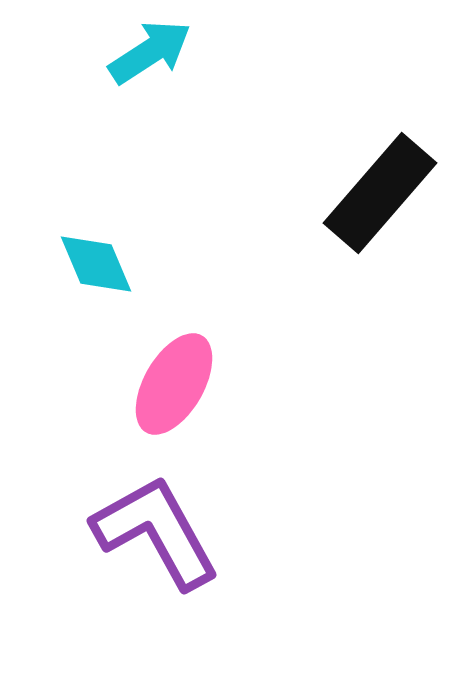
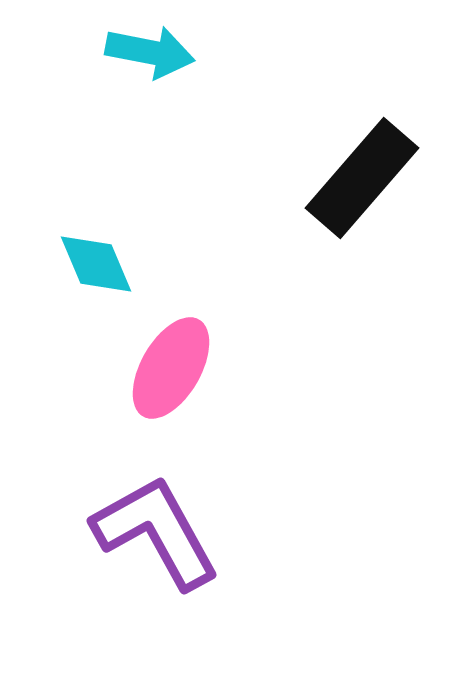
cyan arrow: rotated 44 degrees clockwise
black rectangle: moved 18 px left, 15 px up
pink ellipse: moved 3 px left, 16 px up
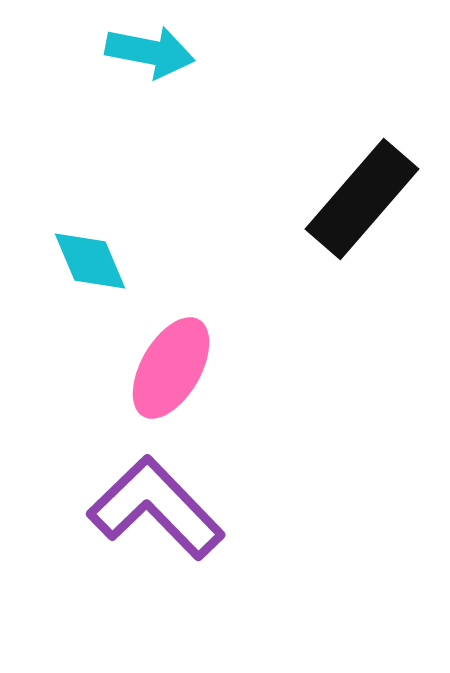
black rectangle: moved 21 px down
cyan diamond: moved 6 px left, 3 px up
purple L-shape: moved 24 px up; rotated 15 degrees counterclockwise
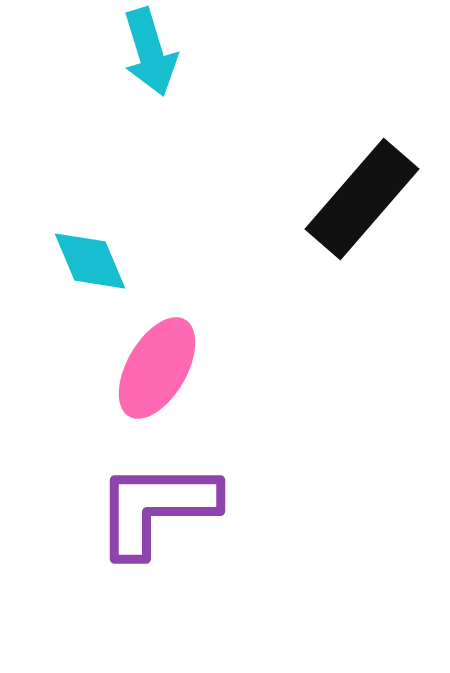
cyan arrow: rotated 62 degrees clockwise
pink ellipse: moved 14 px left
purple L-shape: rotated 46 degrees counterclockwise
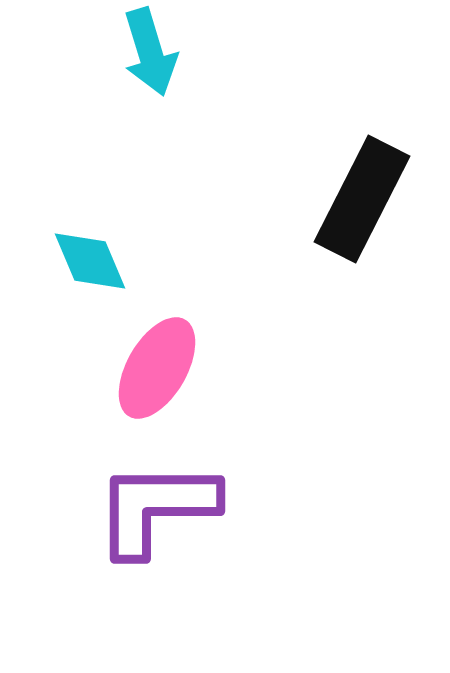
black rectangle: rotated 14 degrees counterclockwise
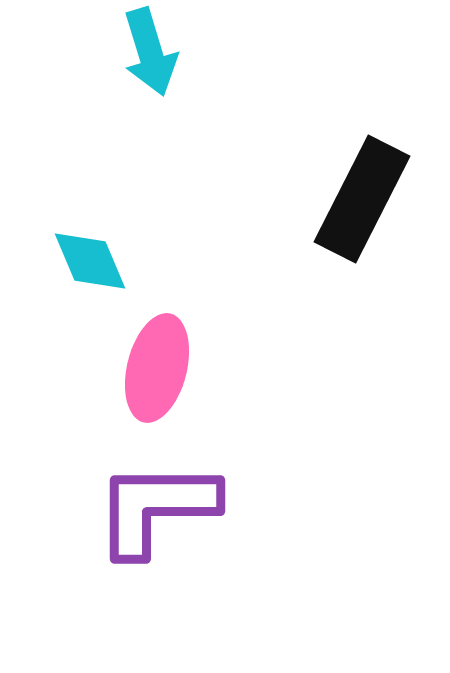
pink ellipse: rotated 16 degrees counterclockwise
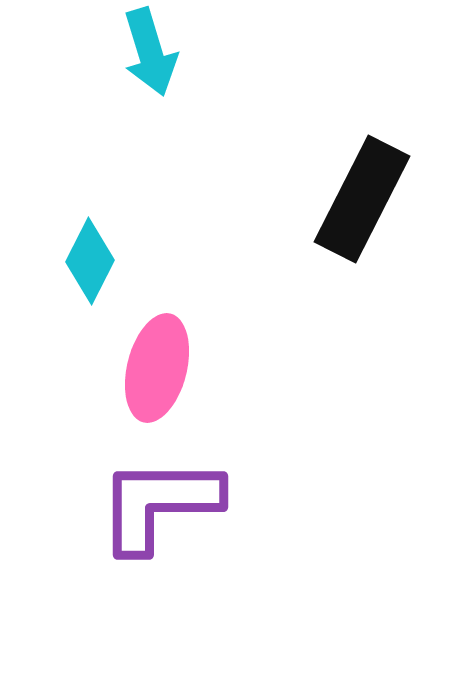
cyan diamond: rotated 50 degrees clockwise
purple L-shape: moved 3 px right, 4 px up
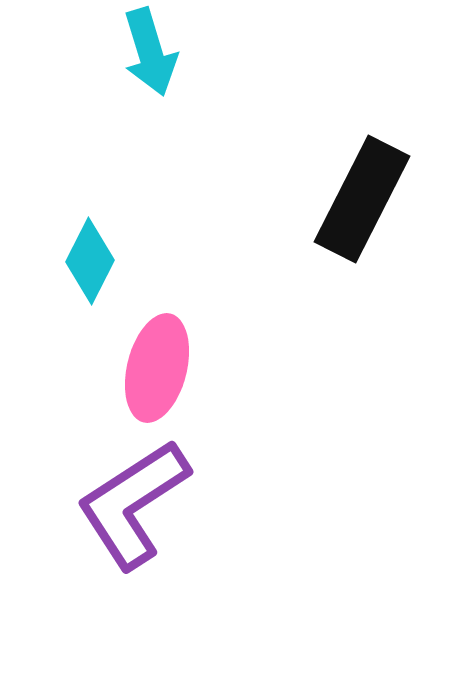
purple L-shape: moved 26 px left; rotated 33 degrees counterclockwise
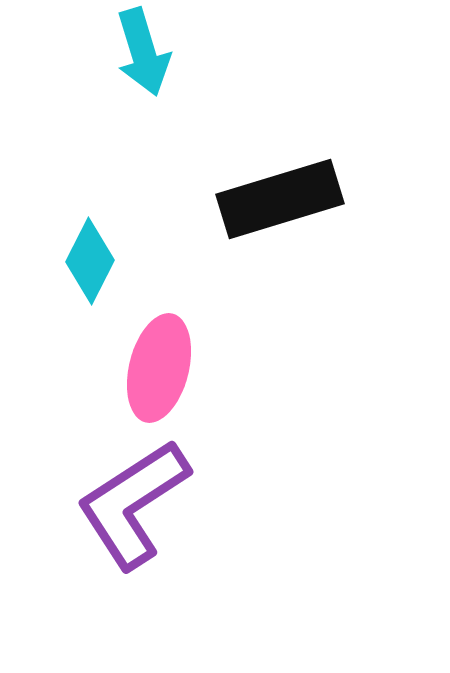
cyan arrow: moved 7 px left
black rectangle: moved 82 px left; rotated 46 degrees clockwise
pink ellipse: moved 2 px right
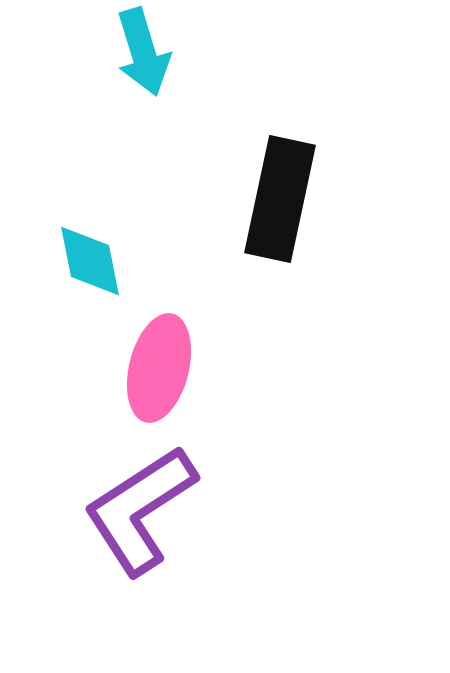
black rectangle: rotated 61 degrees counterclockwise
cyan diamond: rotated 38 degrees counterclockwise
purple L-shape: moved 7 px right, 6 px down
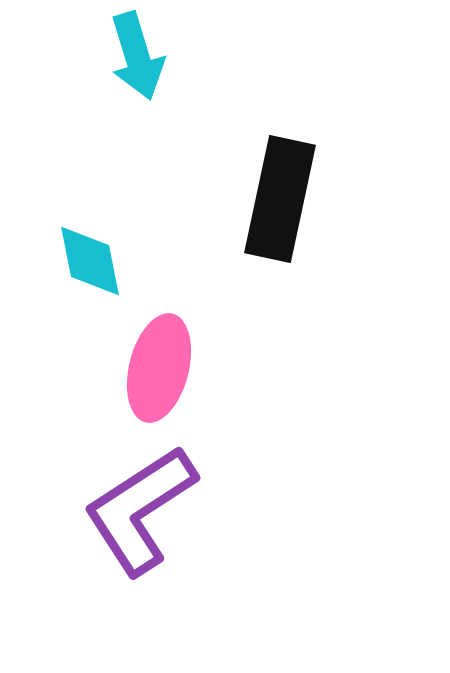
cyan arrow: moved 6 px left, 4 px down
